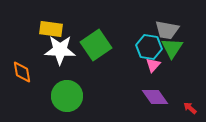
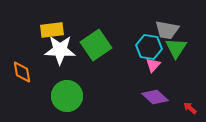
yellow rectangle: moved 1 px right, 1 px down; rotated 15 degrees counterclockwise
green triangle: moved 4 px right
purple diamond: rotated 12 degrees counterclockwise
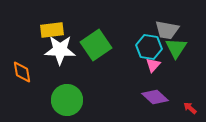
green circle: moved 4 px down
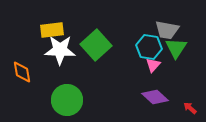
green square: rotated 8 degrees counterclockwise
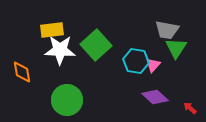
cyan hexagon: moved 13 px left, 14 px down
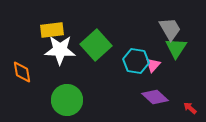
gray trapezoid: moved 3 px right, 1 px up; rotated 130 degrees counterclockwise
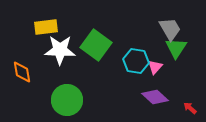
yellow rectangle: moved 6 px left, 3 px up
green square: rotated 12 degrees counterclockwise
pink triangle: moved 2 px right, 2 px down
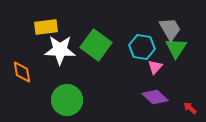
cyan hexagon: moved 6 px right, 14 px up
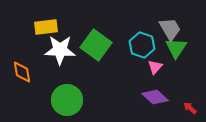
cyan hexagon: moved 2 px up; rotated 10 degrees clockwise
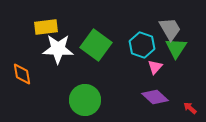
white star: moved 2 px left, 1 px up
orange diamond: moved 2 px down
green circle: moved 18 px right
